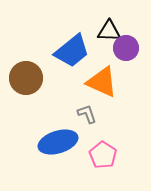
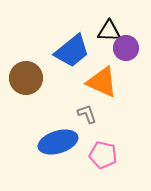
pink pentagon: rotated 20 degrees counterclockwise
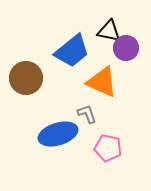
black triangle: rotated 10 degrees clockwise
blue ellipse: moved 8 px up
pink pentagon: moved 5 px right, 7 px up
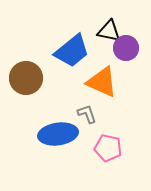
blue ellipse: rotated 9 degrees clockwise
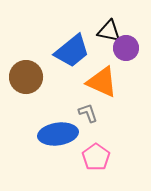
brown circle: moved 1 px up
gray L-shape: moved 1 px right, 1 px up
pink pentagon: moved 12 px left, 9 px down; rotated 24 degrees clockwise
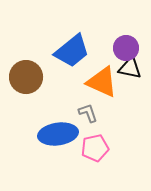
black triangle: moved 21 px right, 37 px down
pink pentagon: moved 1 px left, 9 px up; rotated 24 degrees clockwise
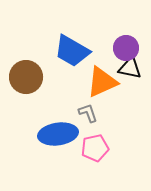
blue trapezoid: rotated 69 degrees clockwise
orange triangle: rotated 48 degrees counterclockwise
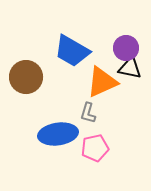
gray L-shape: rotated 145 degrees counterclockwise
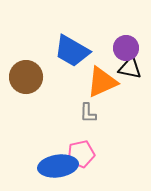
gray L-shape: rotated 15 degrees counterclockwise
blue ellipse: moved 32 px down
pink pentagon: moved 14 px left, 6 px down
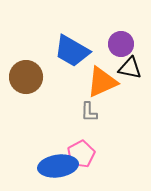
purple circle: moved 5 px left, 4 px up
gray L-shape: moved 1 px right, 1 px up
pink pentagon: rotated 16 degrees counterclockwise
